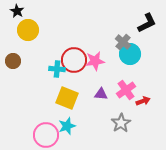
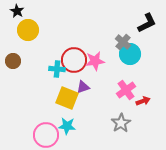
purple triangle: moved 18 px left, 7 px up; rotated 24 degrees counterclockwise
cyan star: rotated 24 degrees clockwise
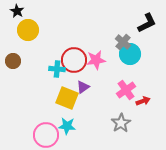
pink star: moved 1 px right, 1 px up
purple triangle: rotated 16 degrees counterclockwise
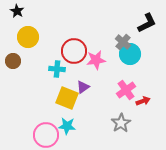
yellow circle: moved 7 px down
red circle: moved 9 px up
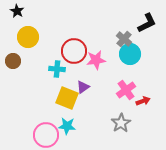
gray cross: moved 1 px right, 3 px up
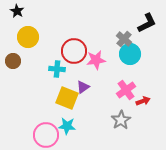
gray star: moved 3 px up
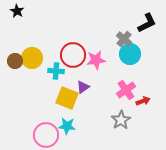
yellow circle: moved 4 px right, 21 px down
red circle: moved 1 px left, 4 px down
brown circle: moved 2 px right
cyan cross: moved 1 px left, 2 px down
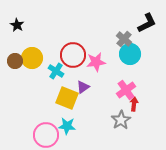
black star: moved 14 px down
pink star: moved 2 px down
cyan cross: rotated 28 degrees clockwise
red arrow: moved 9 px left, 3 px down; rotated 64 degrees counterclockwise
